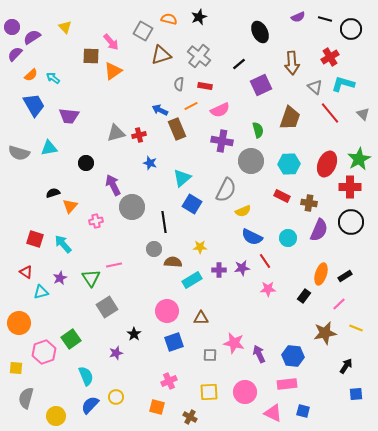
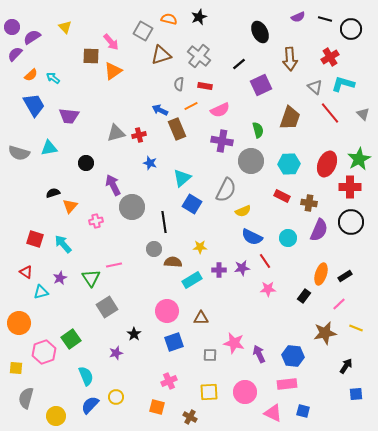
brown arrow at (292, 63): moved 2 px left, 4 px up
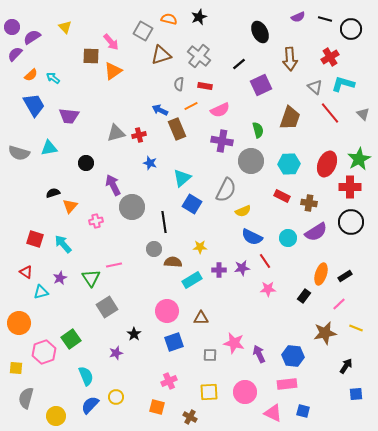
purple semicircle at (319, 230): moved 3 px left, 2 px down; rotated 35 degrees clockwise
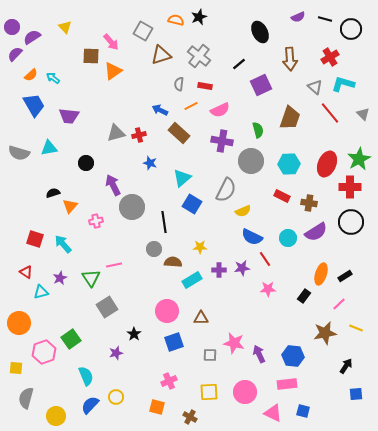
orange semicircle at (169, 19): moved 7 px right, 1 px down
brown rectangle at (177, 129): moved 2 px right, 4 px down; rotated 25 degrees counterclockwise
red line at (265, 261): moved 2 px up
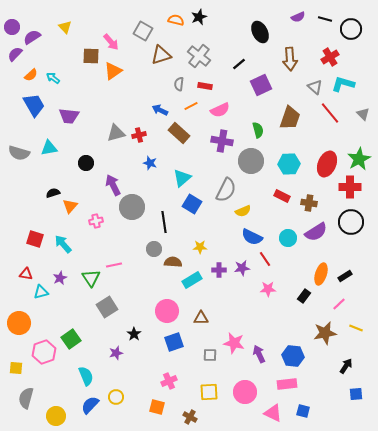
red triangle at (26, 272): moved 2 px down; rotated 24 degrees counterclockwise
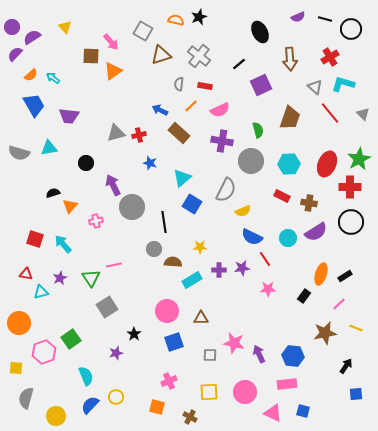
orange line at (191, 106): rotated 16 degrees counterclockwise
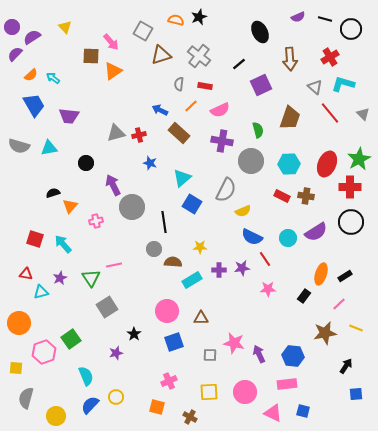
gray semicircle at (19, 153): moved 7 px up
brown cross at (309, 203): moved 3 px left, 7 px up
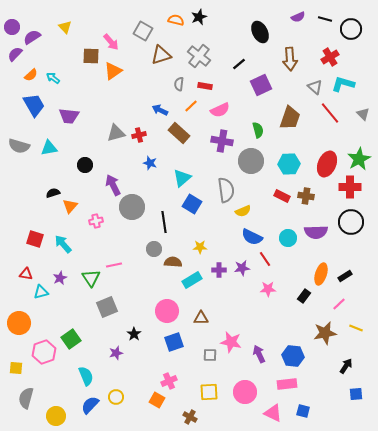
black circle at (86, 163): moved 1 px left, 2 px down
gray semicircle at (226, 190): rotated 35 degrees counterclockwise
purple semicircle at (316, 232): rotated 30 degrees clockwise
gray square at (107, 307): rotated 10 degrees clockwise
pink star at (234, 343): moved 3 px left, 1 px up
orange square at (157, 407): moved 7 px up; rotated 14 degrees clockwise
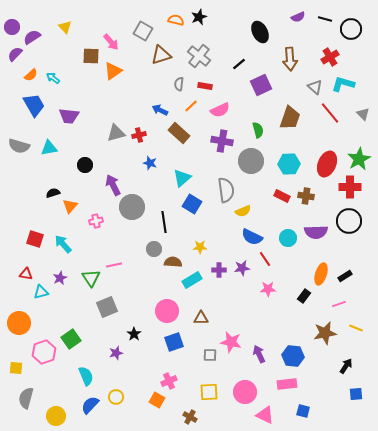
black circle at (351, 222): moved 2 px left, 1 px up
pink line at (339, 304): rotated 24 degrees clockwise
pink triangle at (273, 413): moved 8 px left, 2 px down
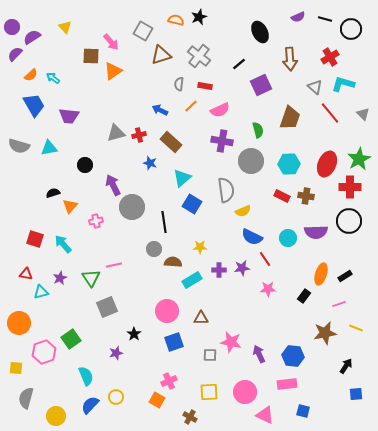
brown rectangle at (179, 133): moved 8 px left, 9 px down
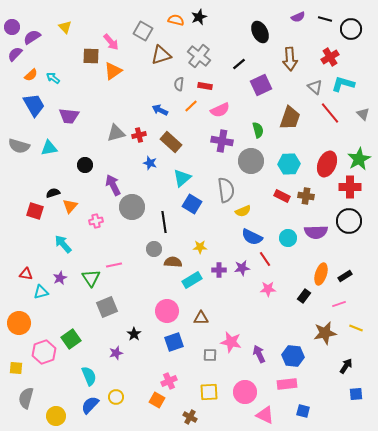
red square at (35, 239): moved 28 px up
cyan semicircle at (86, 376): moved 3 px right
